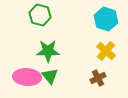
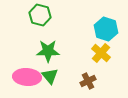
cyan hexagon: moved 10 px down
yellow cross: moved 5 px left, 2 px down
brown cross: moved 10 px left, 3 px down
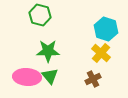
brown cross: moved 5 px right, 2 px up
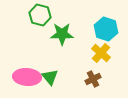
green star: moved 14 px right, 17 px up
green triangle: moved 1 px down
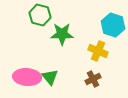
cyan hexagon: moved 7 px right, 4 px up
yellow cross: moved 3 px left, 2 px up; rotated 18 degrees counterclockwise
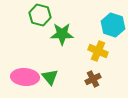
pink ellipse: moved 2 px left
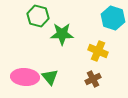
green hexagon: moved 2 px left, 1 px down
cyan hexagon: moved 7 px up
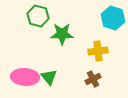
yellow cross: rotated 30 degrees counterclockwise
green triangle: moved 1 px left
